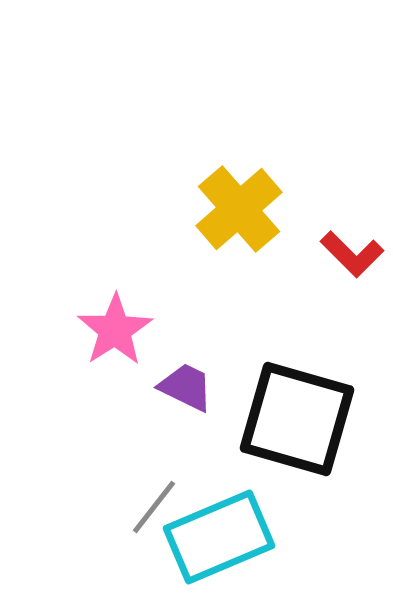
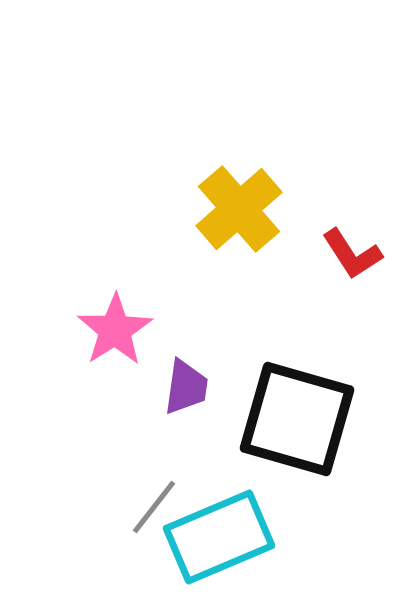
red L-shape: rotated 12 degrees clockwise
purple trapezoid: rotated 72 degrees clockwise
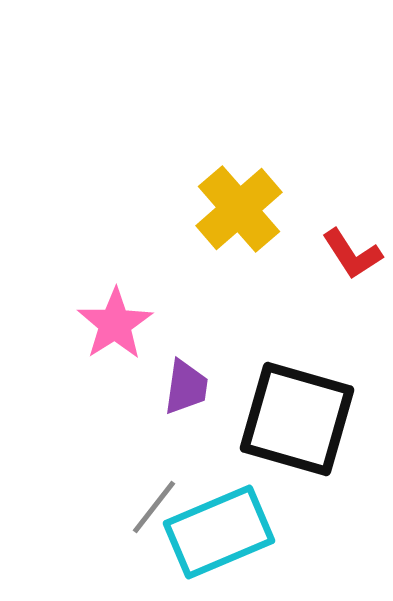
pink star: moved 6 px up
cyan rectangle: moved 5 px up
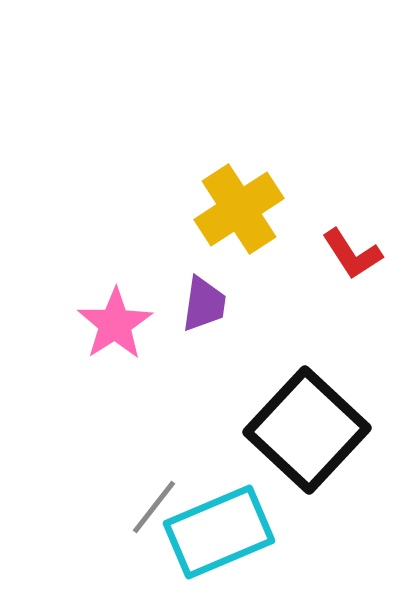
yellow cross: rotated 8 degrees clockwise
purple trapezoid: moved 18 px right, 83 px up
black square: moved 10 px right, 11 px down; rotated 27 degrees clockwise
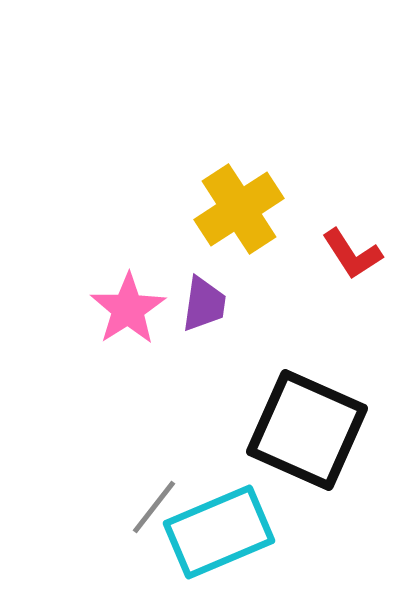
pink star: moved 13 px right, 15 px up
black square: rotated 19 degrees counterclockwise
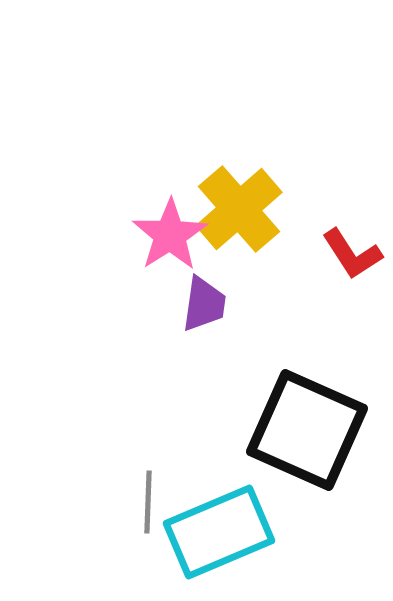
yellow cross: rotated 8 degrees counterclockwise
pink star: moved 42 px right, 74 px up
gray line: moved 6 px left, 5 px up; rotated 36 degrees counterclockwise
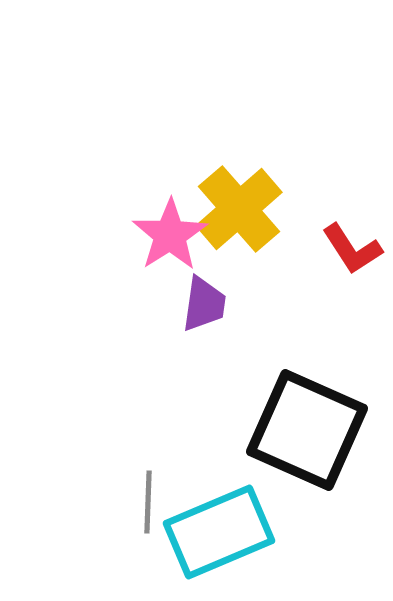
red L-shape: moved 5 px up
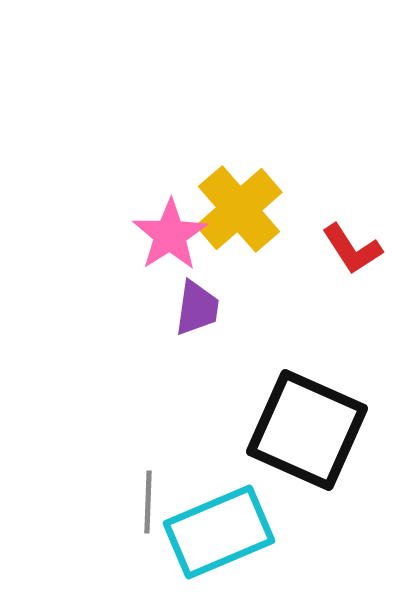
purple trapezoid: moved 7 px left, 4 px down
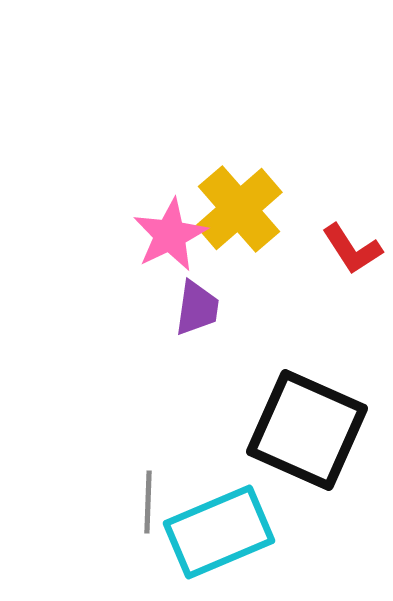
pink star: rotated 6 degrees clockwise
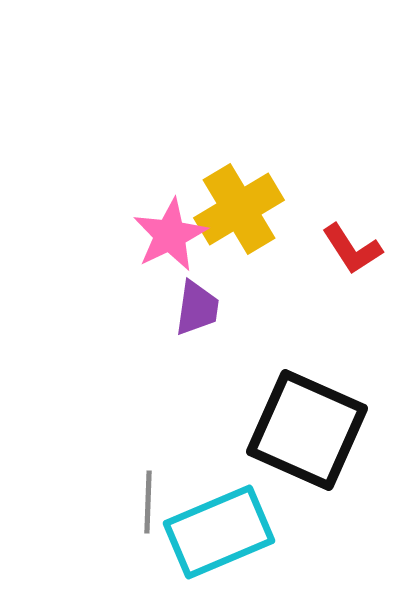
yellow cross: rotated 10 degrees clockwise
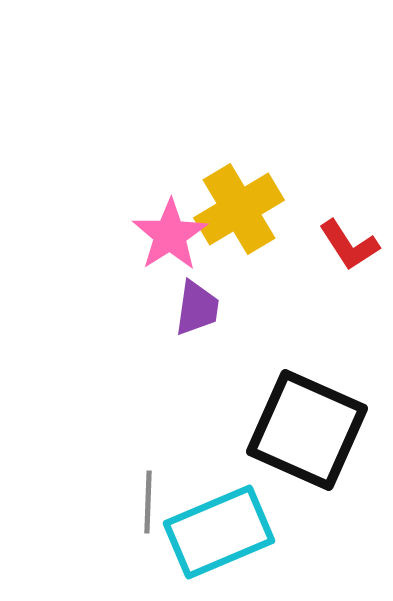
pink star: rotated 6 degrees counterclockwise
red L-shape: moved 3 px left, 4 px up
